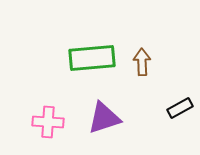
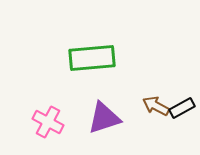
brown arrow: moved 14 px right, 44 px down; rotated 60 degrees counterclockwise
black rectangle: moved 2 px right
pink cross: rotated 24 degrees clockwise
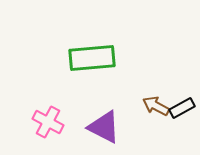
purple triangle: moved 9 px down; rotated 45 degrees clockwise
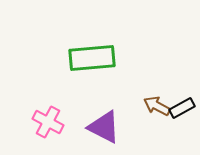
brown arrow: moved 1 px right
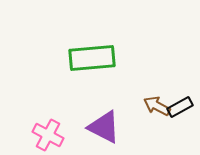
black rectangle: moved 2 px left, 1 px up
pink cross: moved 13 px down
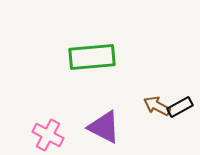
green rectangle: moved 1 px up
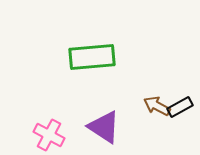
purple triangle: rotated 6 degrees clockwise
pink cross: moved 1 px right
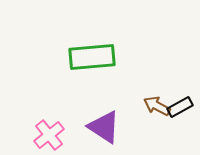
pink cross: rotated 24 degrees clockwise
